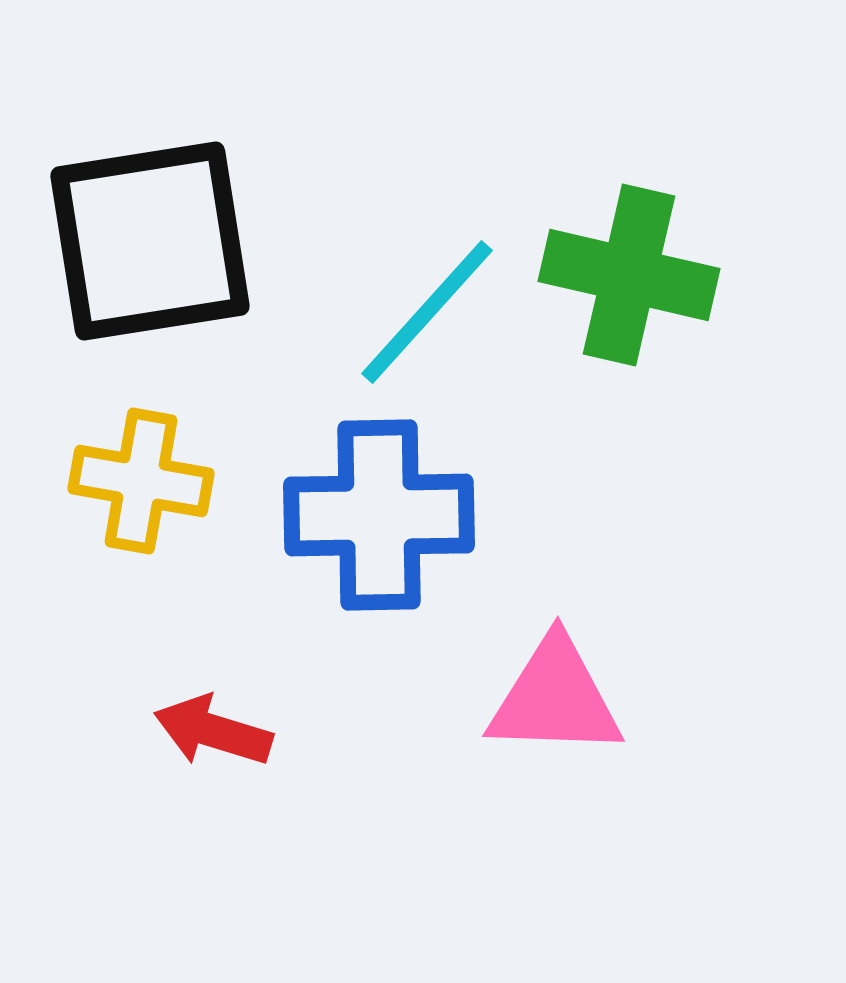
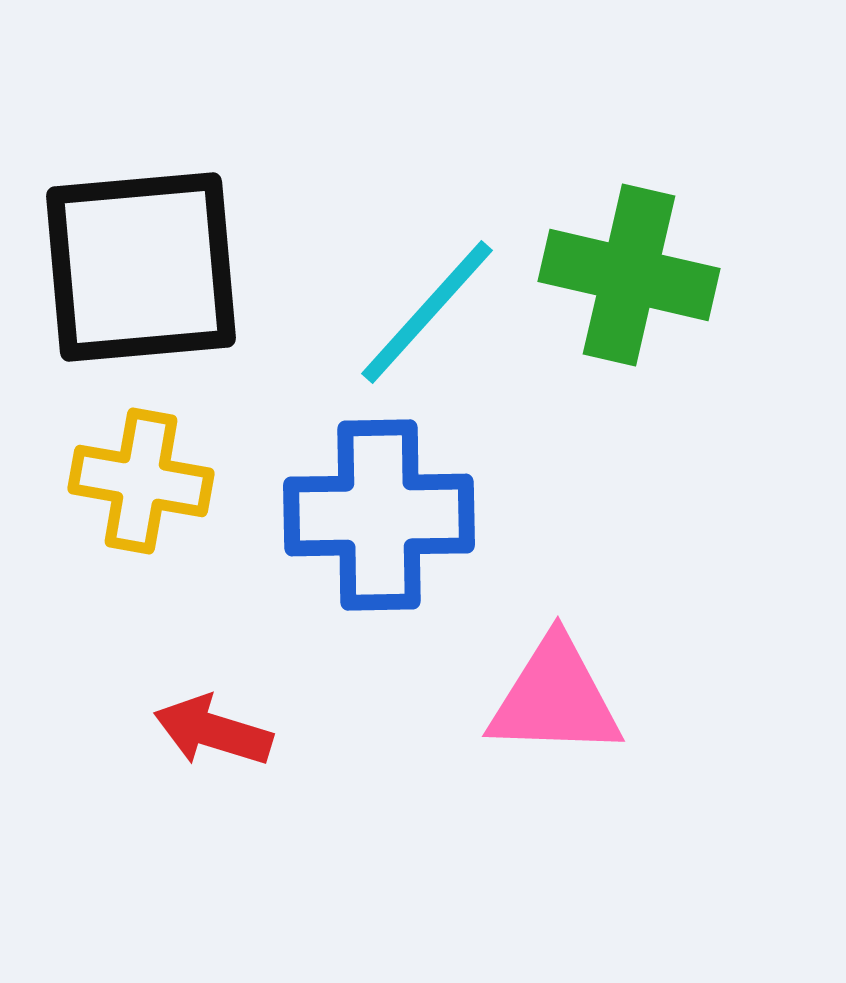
black square: moved 9 px left, 26 px down; rotated 4 degrees clockwise
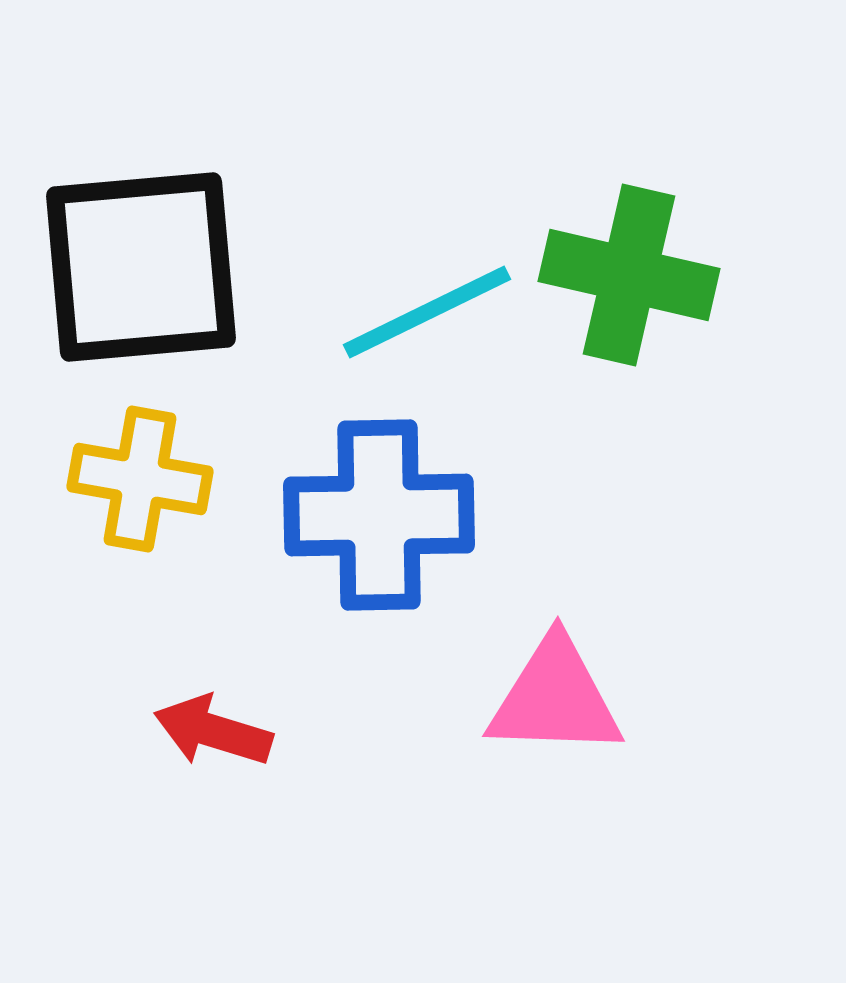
cyan line: rotated 22 degrees clockwise
yellow cross: moved 1 px left, 2 px up
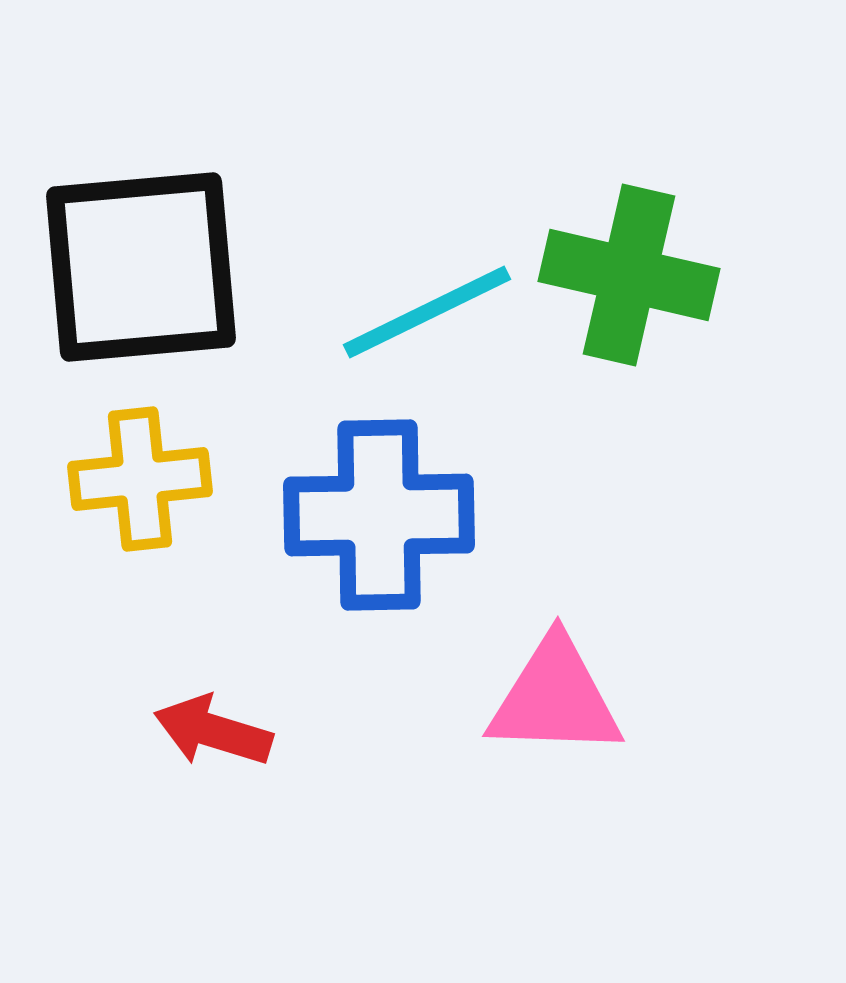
yellow cross: rotated 16 degrees counterclockwise
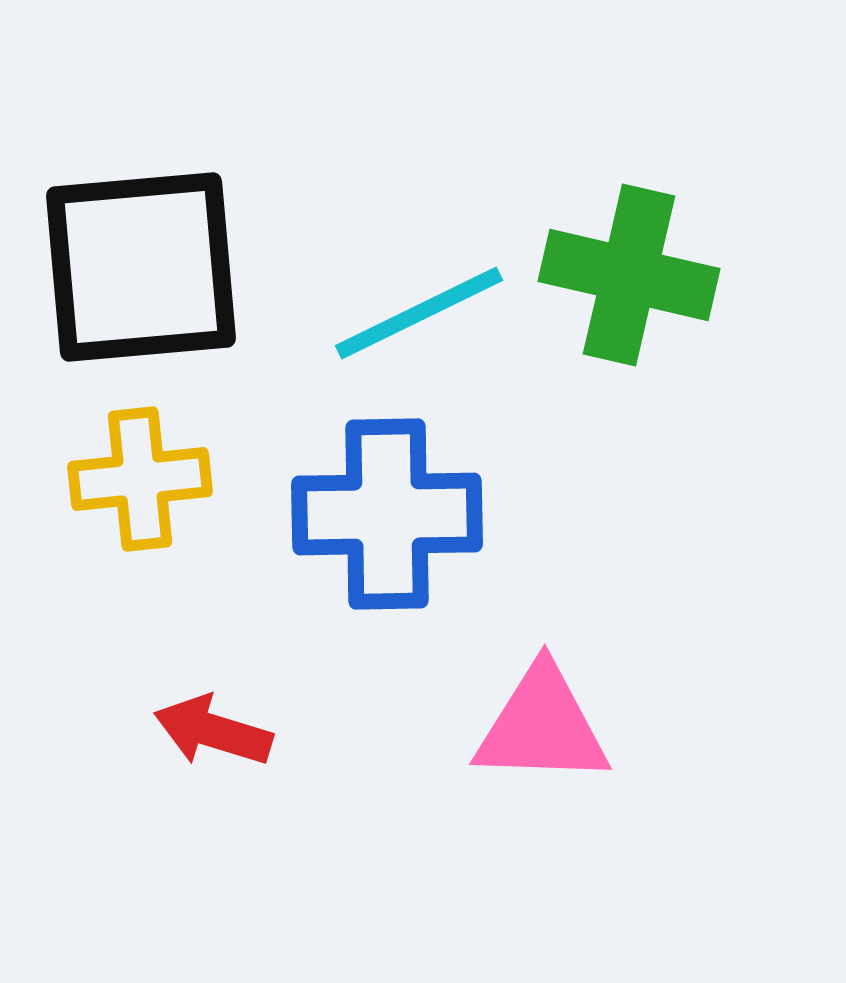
cyan line: moved 8 px left, 1 px down
blue cross: moved 8 px right, 1 px up
pink triangle: moved 13 px left, 28 px down
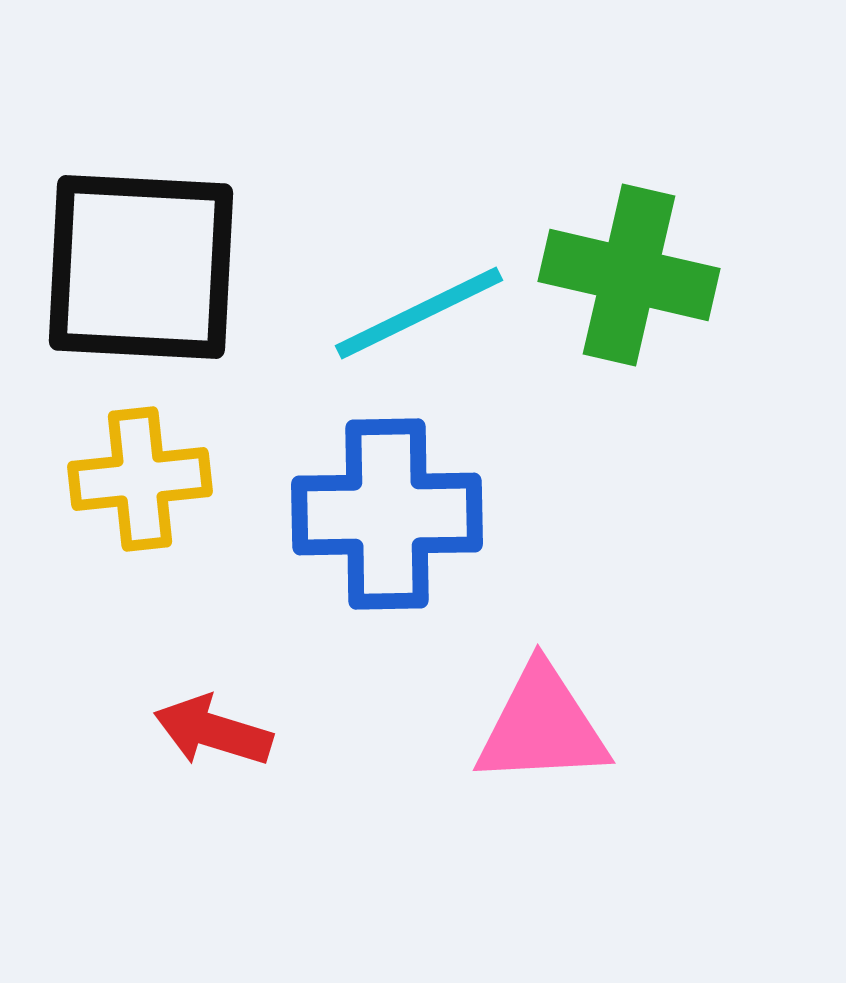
black square: rotated 8 degrees clockwise
pink triangle: rotated 5 degrees counterclockwise
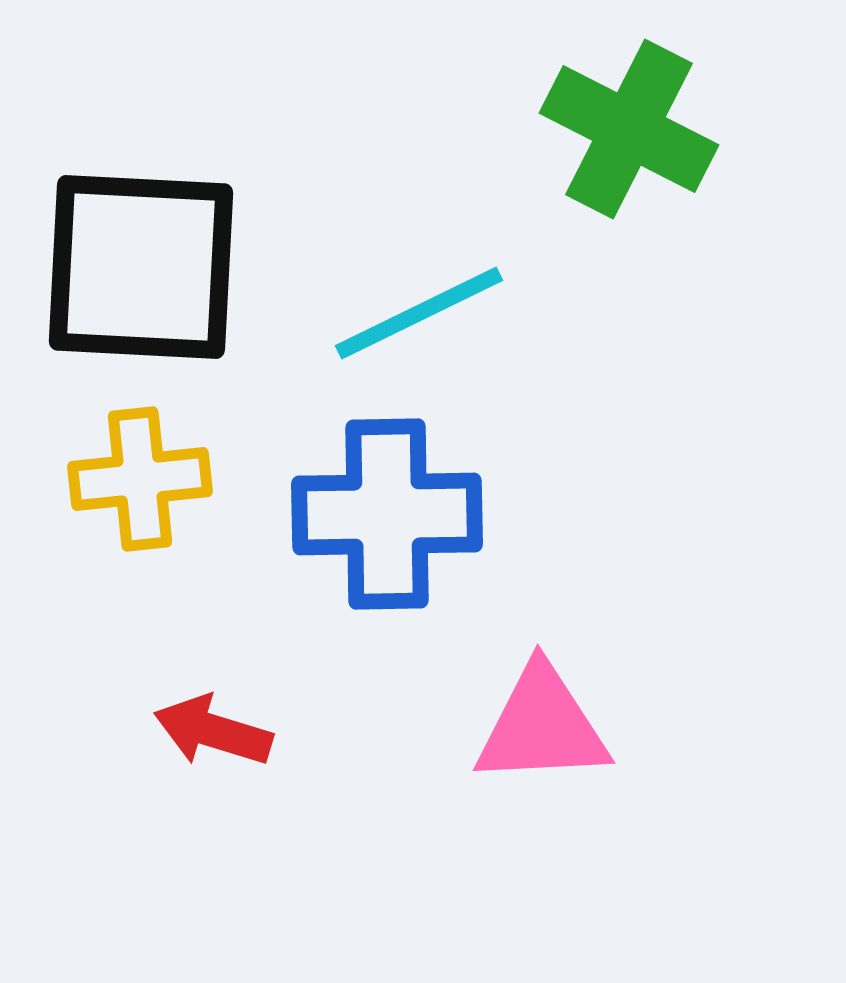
green cross: moved 146 px up; rotated 14 degrees clockwise
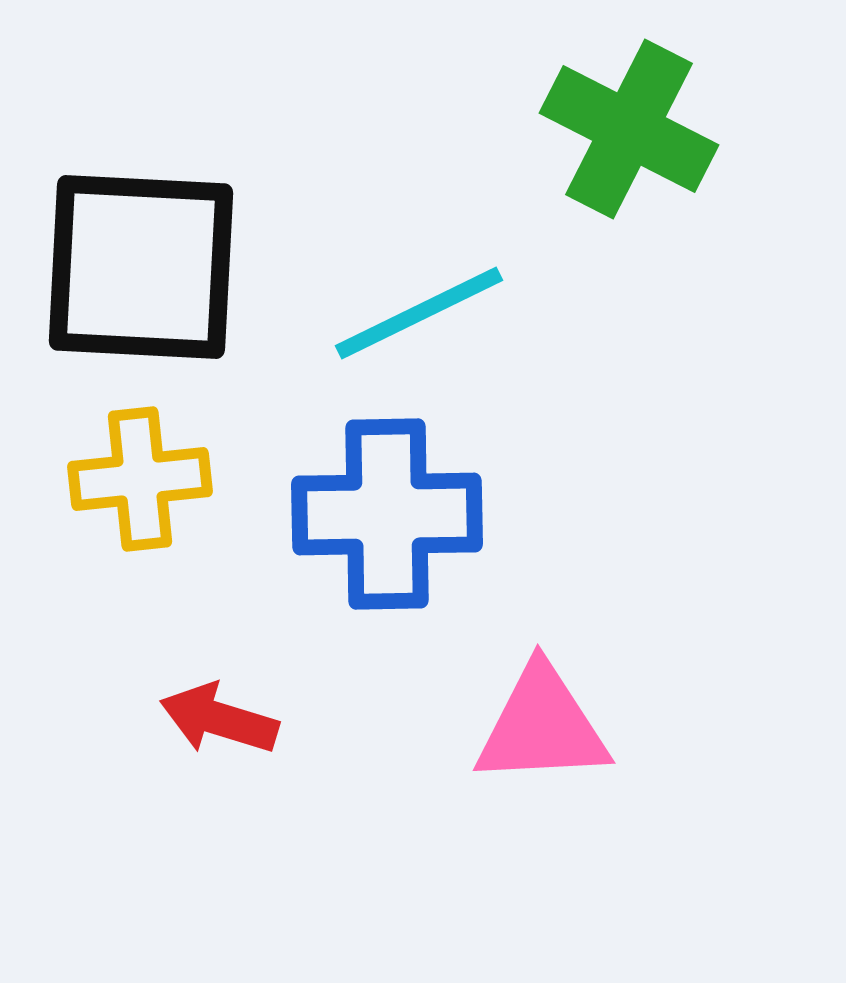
red arrow: moved 6 px right, 12 px up
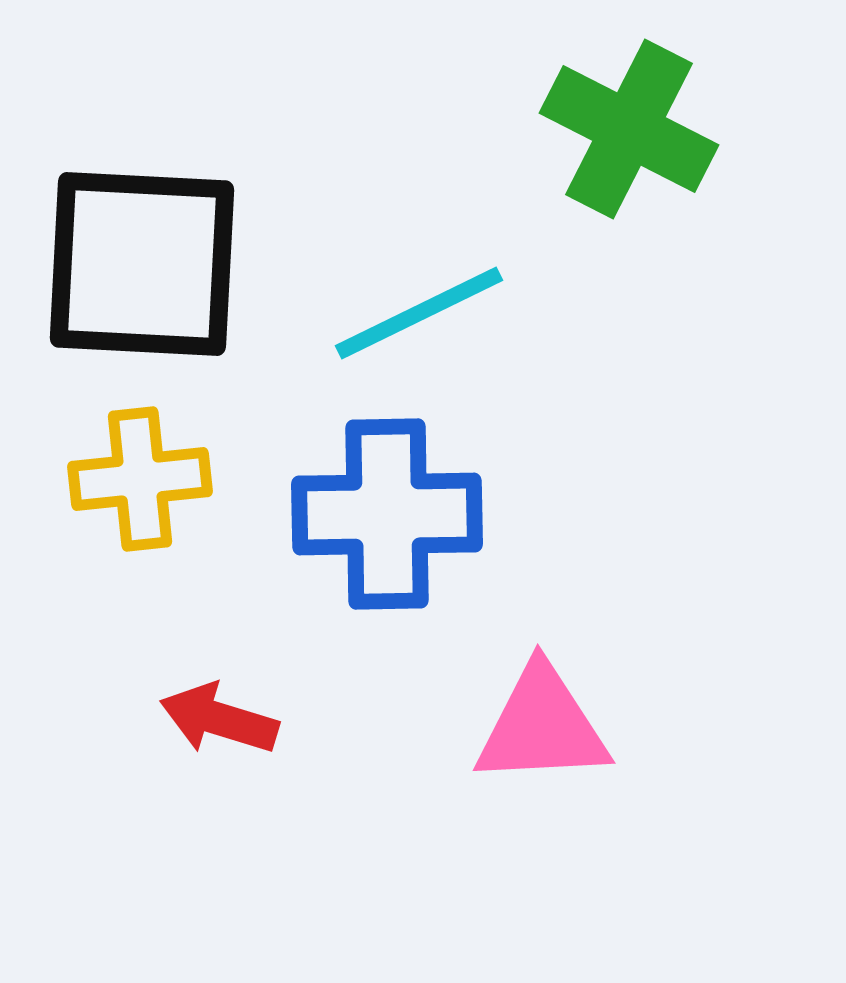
black square: moved 1 px right, 3 px up
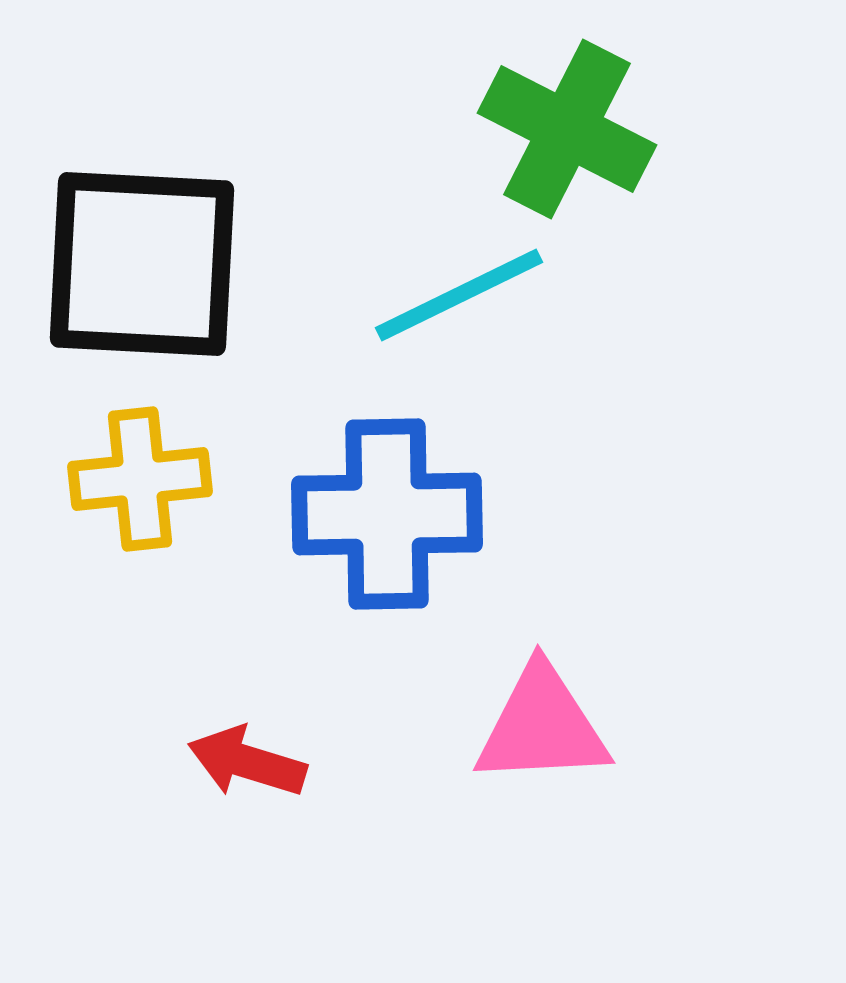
green cross: moved 62 px left
cyan line: moved 40 px right, 18 px up
red arrow: moved 28 px right, 43 px down
